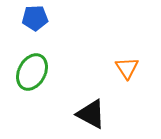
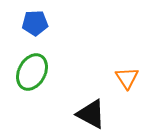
blue pentagon: moved 5 px down
orange triangle: moved 10 px down
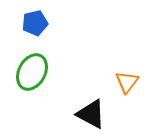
blue pentagon: rotated 10 degrees counterclockwise
orange triangle: moved 4 px down; rotated 10 degrees clockwise
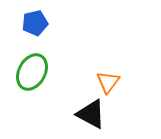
orange triangle: moved 19 px left
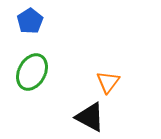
blue pentagon: moved 5 px left, 2 px up; rotated 20 degrees counterclockwise
black triangle: moved 1 px left, 3 px down
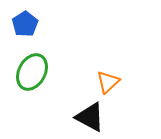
blue pentagon: moved 5 px left, 3 px down
orange triangle: rotated 10 degrees clockwise
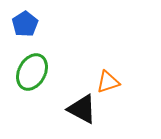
orange triangle: rotated 25 degrees clockwise
black triangle: moved 8 px left, 8 px up
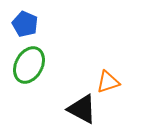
blue pentagon: rotated 15 degrees counterclockwise
green ellipse: moved 3 px left, 7 px up
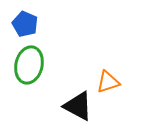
green ellipse: rotated 15 degrees counterclockwise
black triangle: moved 4 px left, 3 px up
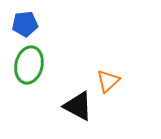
blue pentagon: rotated 30 degrees counterclockwise
orange triangle: moved 1 px up; rotated 25 degrees counterclockwise
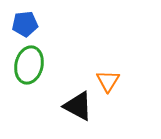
orange triangle: rotated 15 degrees counterclockwise
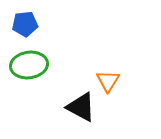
green ellipse: rotated 69 degrees clockwise
black triangle: moved 3 px right, 1 px down
